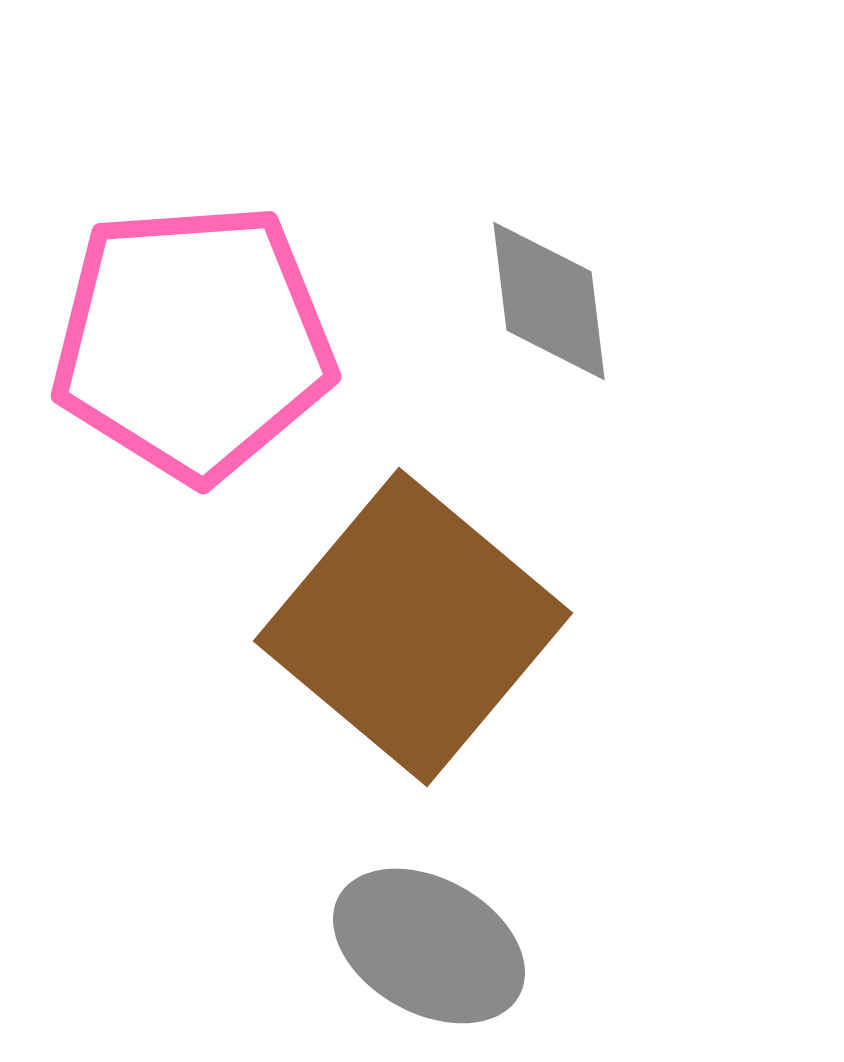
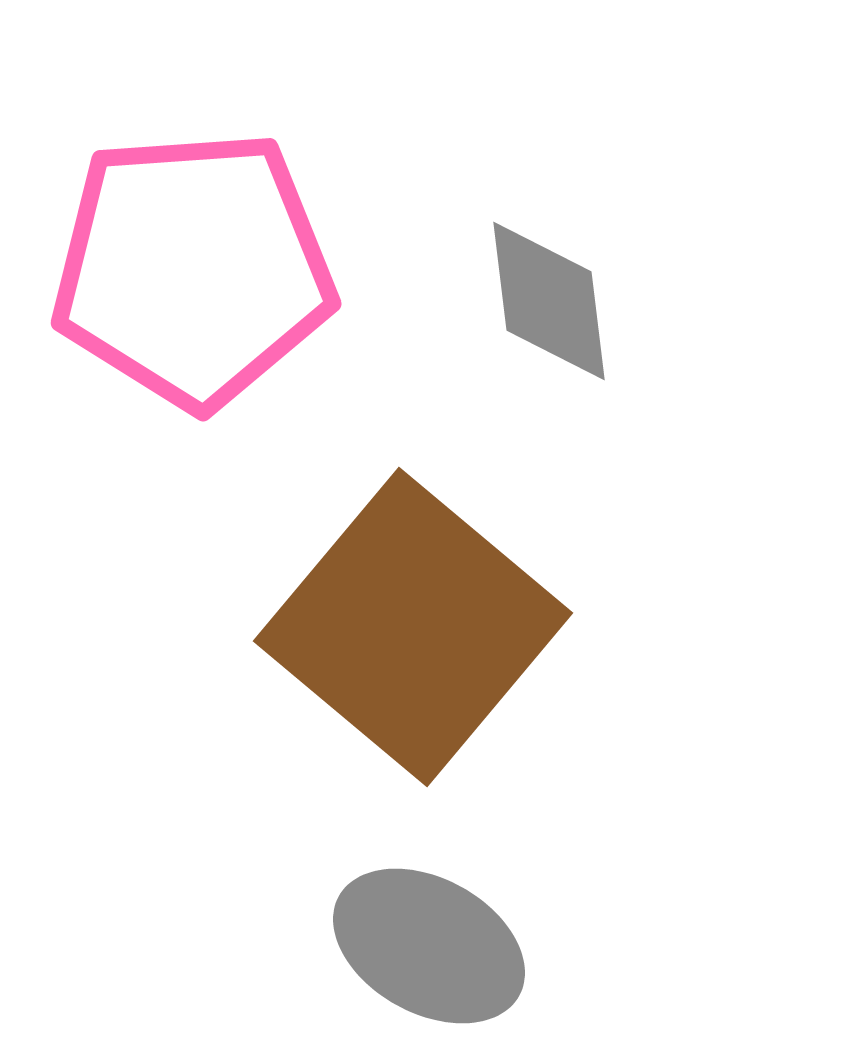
pink pentagon: moved 73 px up
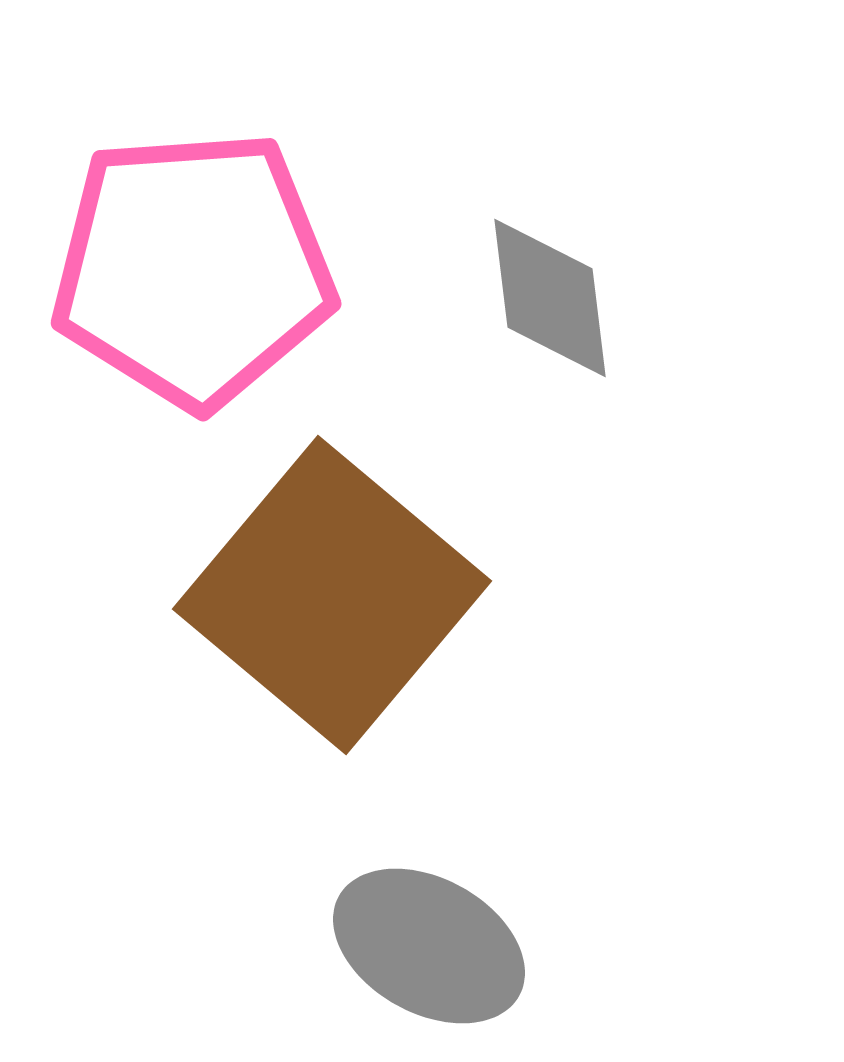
gray diamond: moved 1 px right, 3 px up
brown square: moved 81 px left, 32 px up
